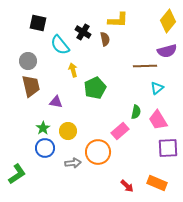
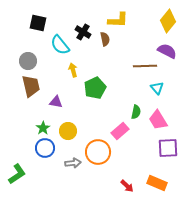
purple semicircle: rotated 138 degrees counterclockwise
cyan triangle: rotated 32 degrees counterclockwise
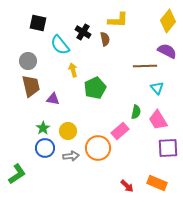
purple triangle: moved 3 px left, 3 px up
orange circle: moved 4 px up
gray arrow: moved 2 px left, 7 px up
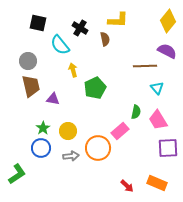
black cross: moved 3 px left, 4 px up
blue circle: moved 4 px left
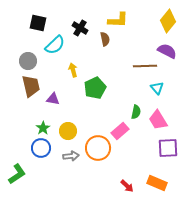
cyan semicircle: moved 5 px left; rotated 95 degrees counterclockwise
